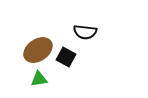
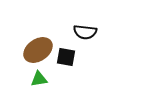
black square: rotated 18 degrees counterclockwise
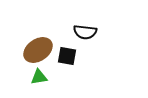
black square: moved 1 px right, 1 px up
green triangle: moved 2 px up
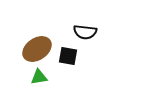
brown ellipse: moved 1 px left, 1 px up
black square: moved 1 px right
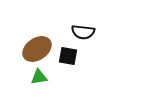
black semicircle: moved 2 px left
